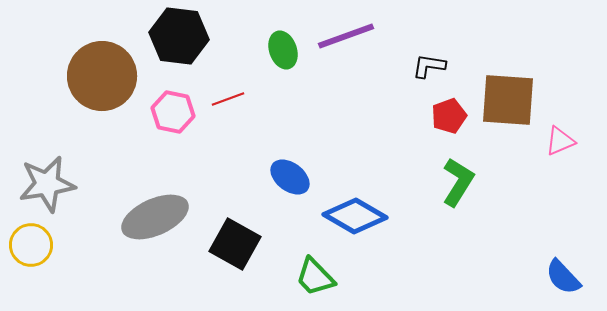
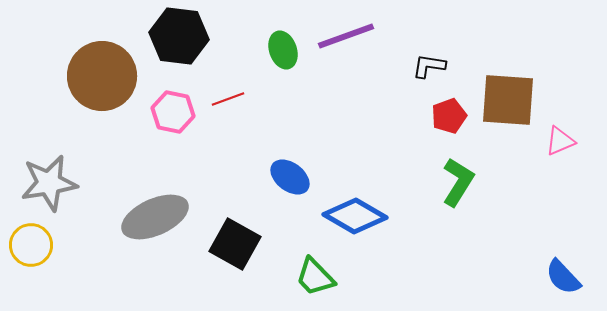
gray star: moved 2 px right, 1 px up
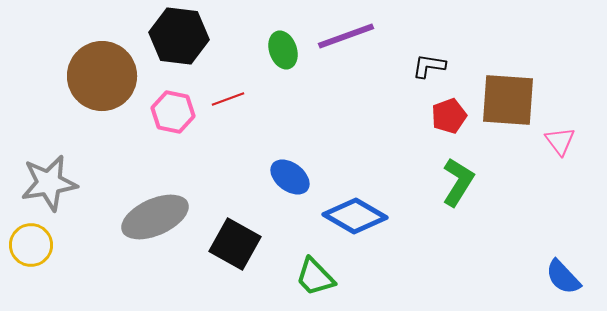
pink triangle: rotated 44 degrees counterclockwise
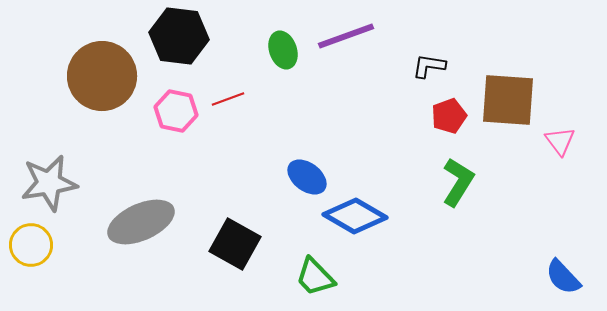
pink hexagon: moved 3 px right, 1 px up
blue ellipse: moved 17 px right
gray ellipse: moved 14 px left, 5 px down
